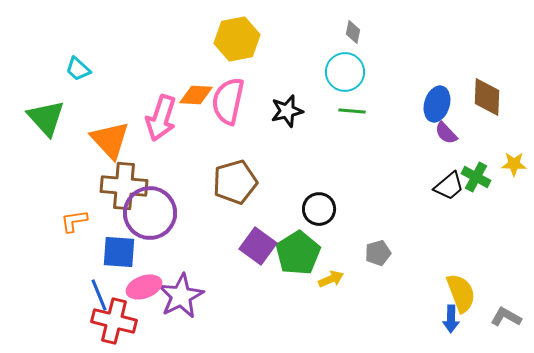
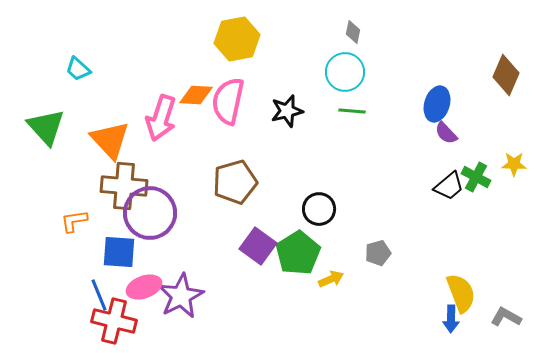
brown diamond: moved 19 px right, 22 px up; rotated 21 degrees clockwise
green triangle: moved 9 px down
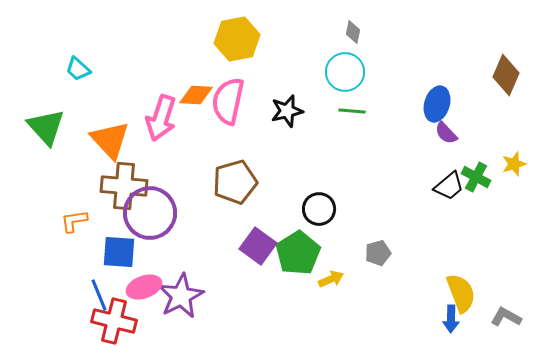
yellow star: rotated 20 degrees counterclockwise
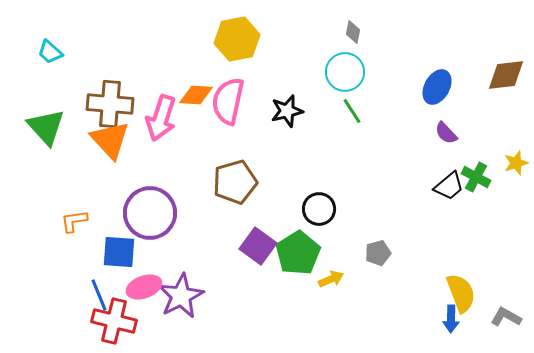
cyan trapezoid: moved 28 px left, 17 px up
brown diamond: rotated 60 degrees clockwise
blue ellipse: moved 17 px up; rotated 12 degrees clockwise
green line: rotated 52 degrees clockwise
yellow star: moved 2 px right, 1 px up
brown cross: moved 14 px left, 82 px up
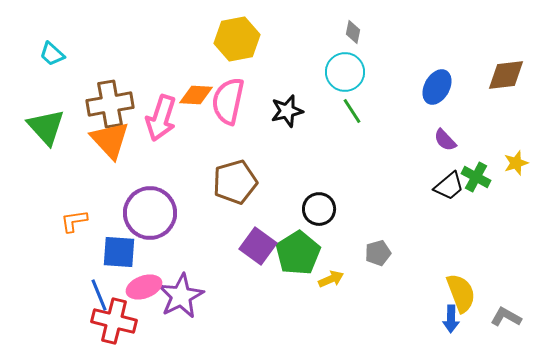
cyan trapezoid: moved 2 px right, 2 px down
brown cross: rotated 15 degrees counterclockwise
purple semicircle: moved 1 px left, 7 px down
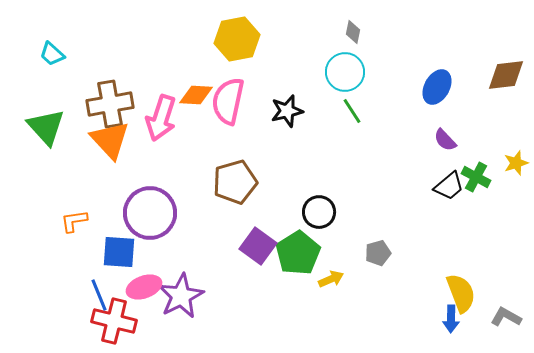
black circle: moved 3 px down
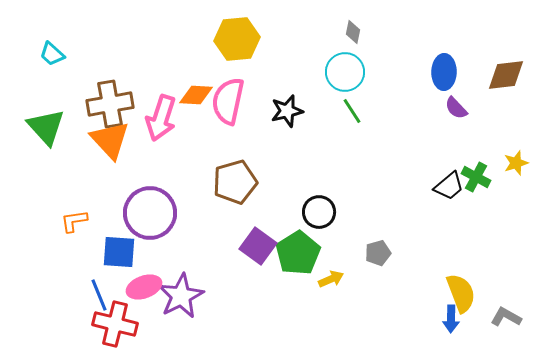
yellow hexagon: rotated 6 degrees clockwise
blue ellipse: moved 7 px right, 15 px up; rotated 28 degrees counterclockwise
purple semicircle: moved 11 px right, 32 px up
red cross: moved 1 px right, 3 px down
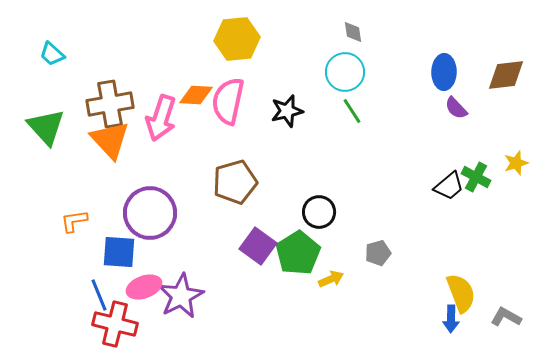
gray diamond: rotated 20 degrees counterclockwise
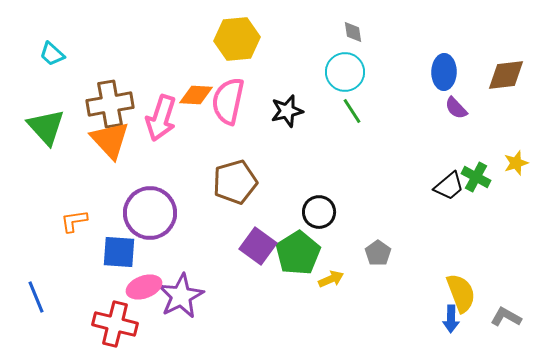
gray pentagon: rotated 20 degrees counterclockwise
blue line: moved 63 px left, 2 px down
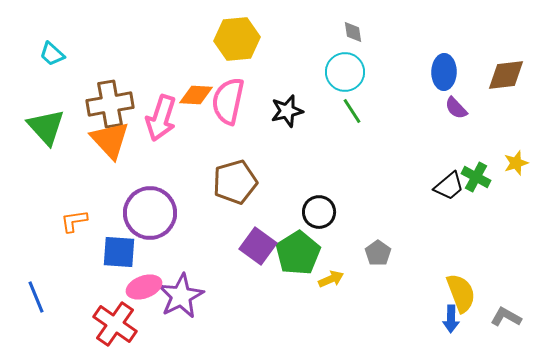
red cross: rotated 21 degrees clockwise
